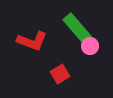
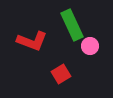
green rectangle: moved 5 px left, 3 px up; rotated 16 degrees clockwise
red square: moved 1 px right
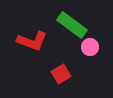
green rectangle: rotated 28 degrees counterclockwise
pink circle: moved 1 px down
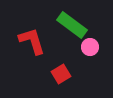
red L-shape: rotated 128 degrees counterclockwise
